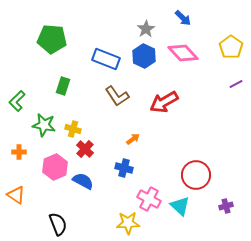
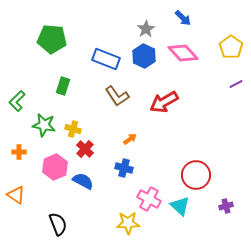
orange arrow: moved 3 px left
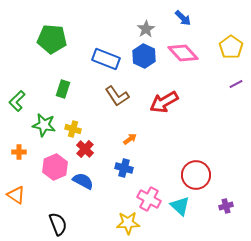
green rectangle: moved 3 px down
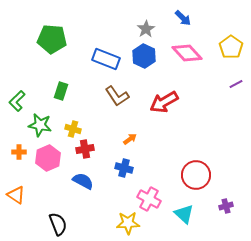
pink diamond: moved 4 px right
green rectangle: moved 2 px left, 2 px down
green star: moved 4 px left
red cross: rotated 36 degrees clockwise
pink hexagon: moved 7 px left, 9 px up
cyan triangle: moved 4 px right, 8 px down
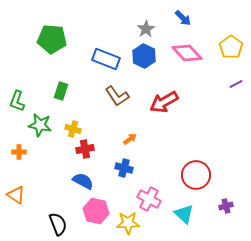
green L-shape: rotated 25 degrees counterclockwise
pink hexagon: moved 48 px right, 53 px down; rotated 25 degrees counterclockwise
